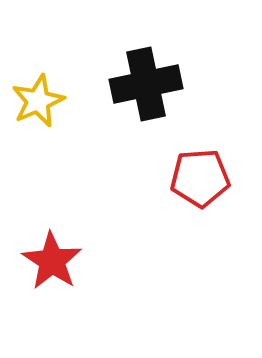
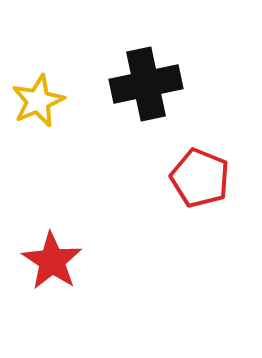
red pentagon: rotated 26 degrees clockwise
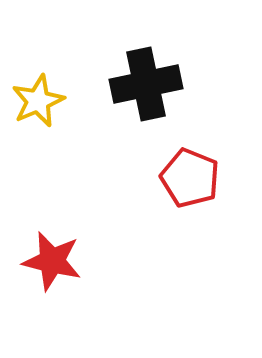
red pentagon: moved 10 px left
red star: rotated 20 degrees counterclockwise
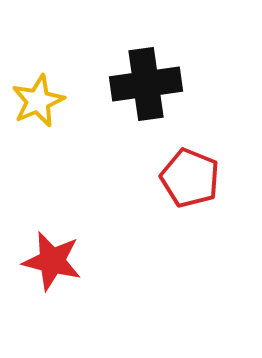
black cross: rotated 4 degrees clockwise
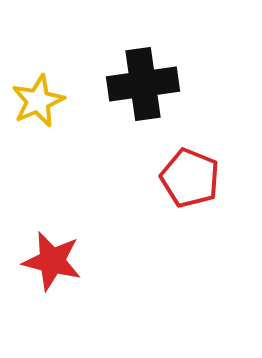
black cross: moved 3 px left
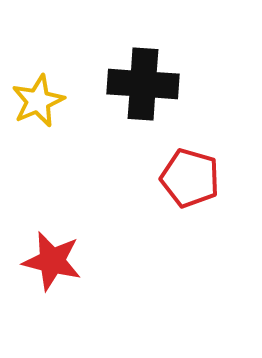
black cross: rotated 12 degrees clockwise
red pentagon: rotated 6 degrees counterclockwise
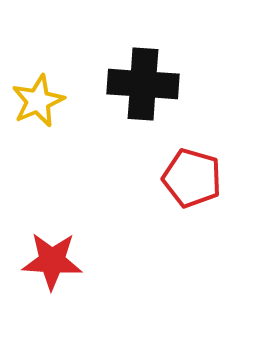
red pentagon: moved 2 px right
red star: rotated 10 degrees counterclockwise
